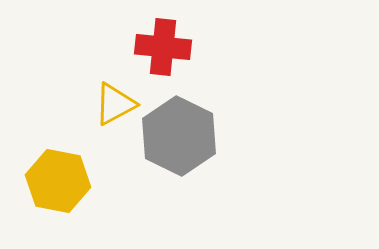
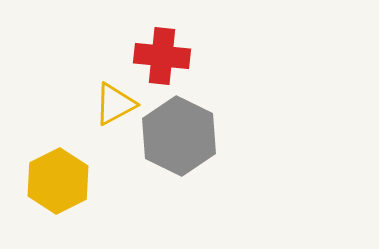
red cross: moved 1 px left, 9 px down
yellow hexagon: rotated 22 degrees clockwise
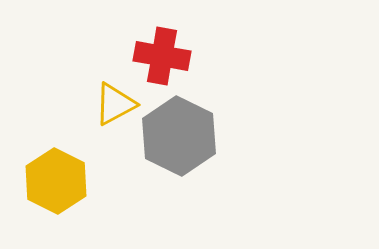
red cross: rotated 4 degrees clockwise
yellow hexagon: moved 2 px left; rotated 6 degrees counterclockwise
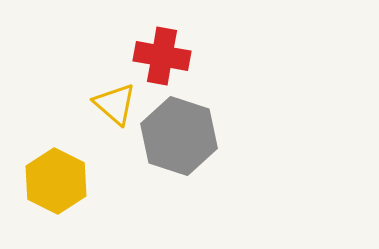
yellow triangle: rotated 51 degrees counterclockwise
gray hexagon: rotated 8 degrees counterclockwise
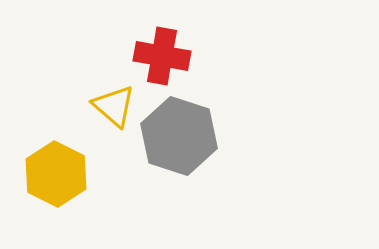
yellow triangle: moved 1 px left, 2 px down
yellow hexagon: moved 7 px up
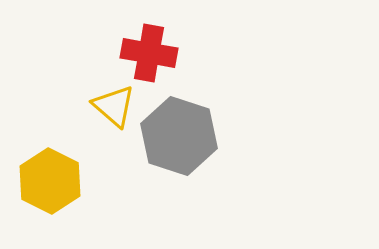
red cross: moved 13 px left, 3 px up
yellow hexagon: moved 6 px left, 7 px down
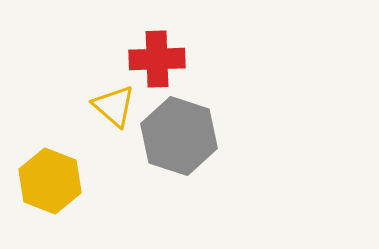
red cross: moved 8 px right, 6 px down; rotated 12 degrees counterclockwise
yellow hexagon: rotated 6 degrees counterclockwise
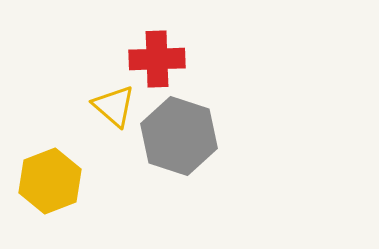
yellow hexagon: rotated 18 degrees clockwise
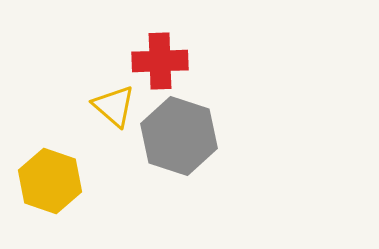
red cross: moved 3 px right, 2 px down
yellow hexagon: rotated 20 degrees counterclockwise
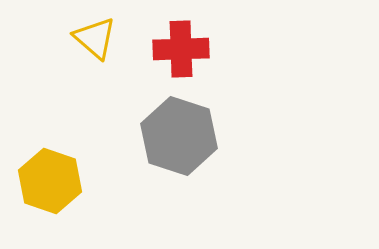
red cross: moved 21 px right, 12 px up
yellow triangle: moved 19 px left, 68 px up
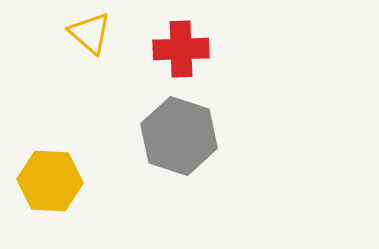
yellow triangle: moved 5 px left, 5 px up
yellow hexagon: rotated 16 degrees counterclockwise
